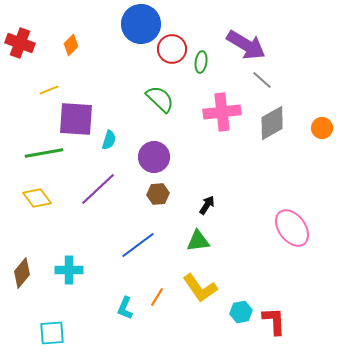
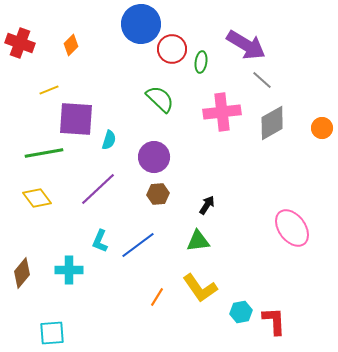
cyan L-shape: moved 25 px left, 67 px up
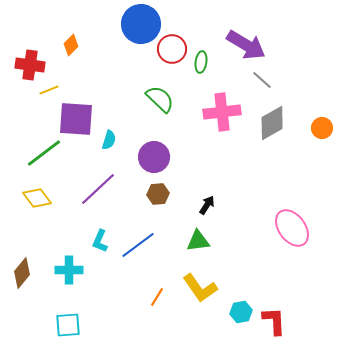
red cross: moved 10 px right, 22 px down; rotated 12 degrees counterclockwise
green line: rotated 27 degrees counterclockwise
cyan square: moved 16 px right, 8 px up
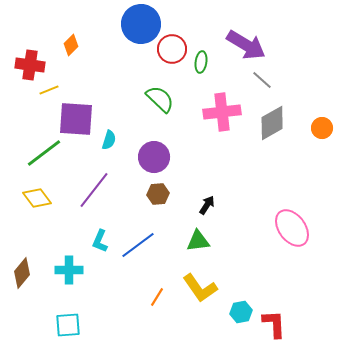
purple line: moved 4 px left, 1 px down; rotated 9 degrees counterclockwise
red L-shape: moved 3 px down
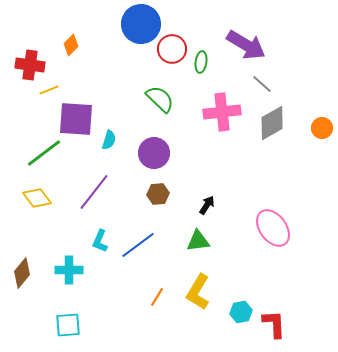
gray line: moved 4 px down
purple circle: moved 4 px up
purple line: moved 2 px down
pink ellipse: moved 19 px left
yellow L-shape: moved 2 px left, 4 px down; rotated 66 degrees clockwise
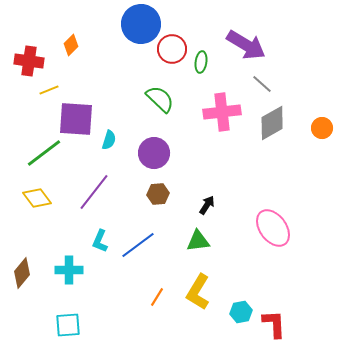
red cross: moved 1 px left, 4 px up
